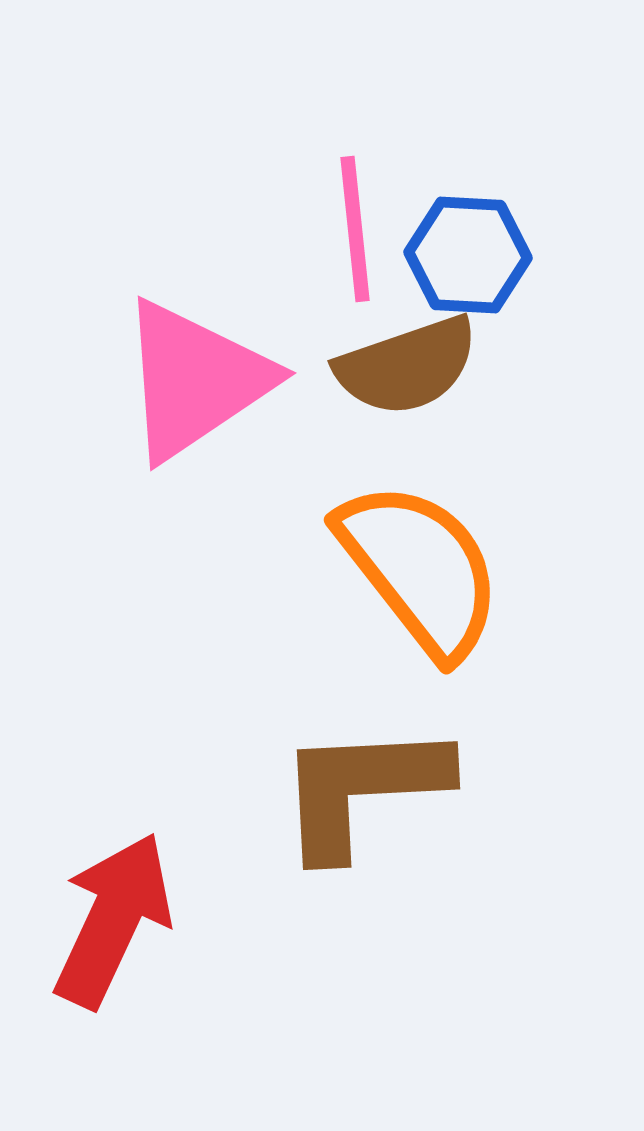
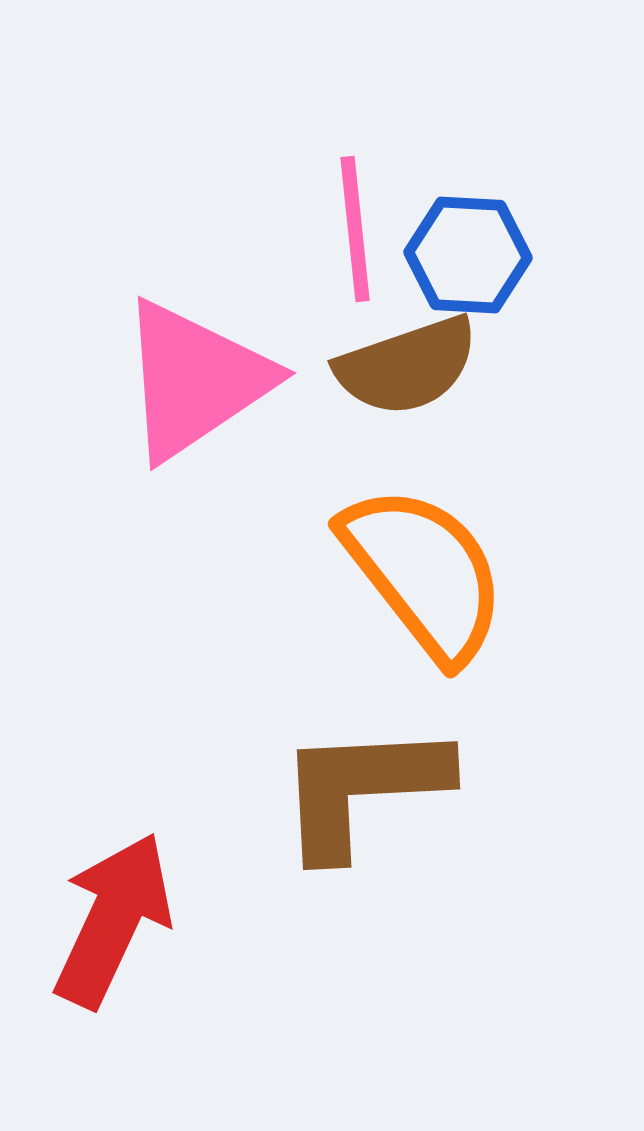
orange semicircle: moved 4 px right, 4 px down
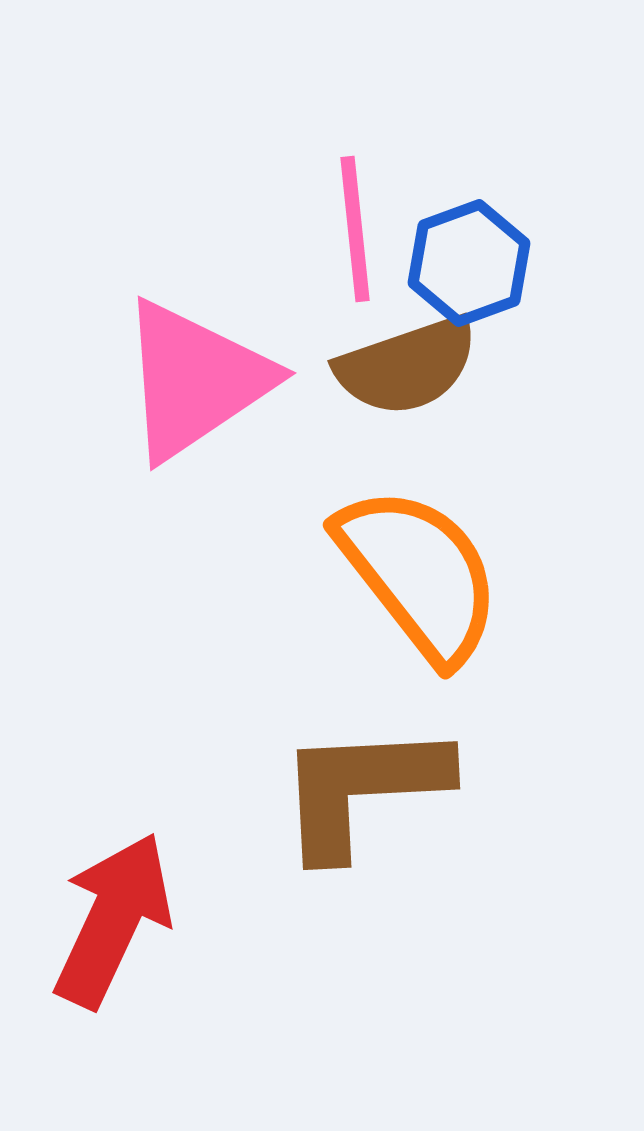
blue hexagon: moved 1 px right, 8 px down; rotated 23 degrees counterclockwise
orange semicircle: moved 5 px left, 1 px down
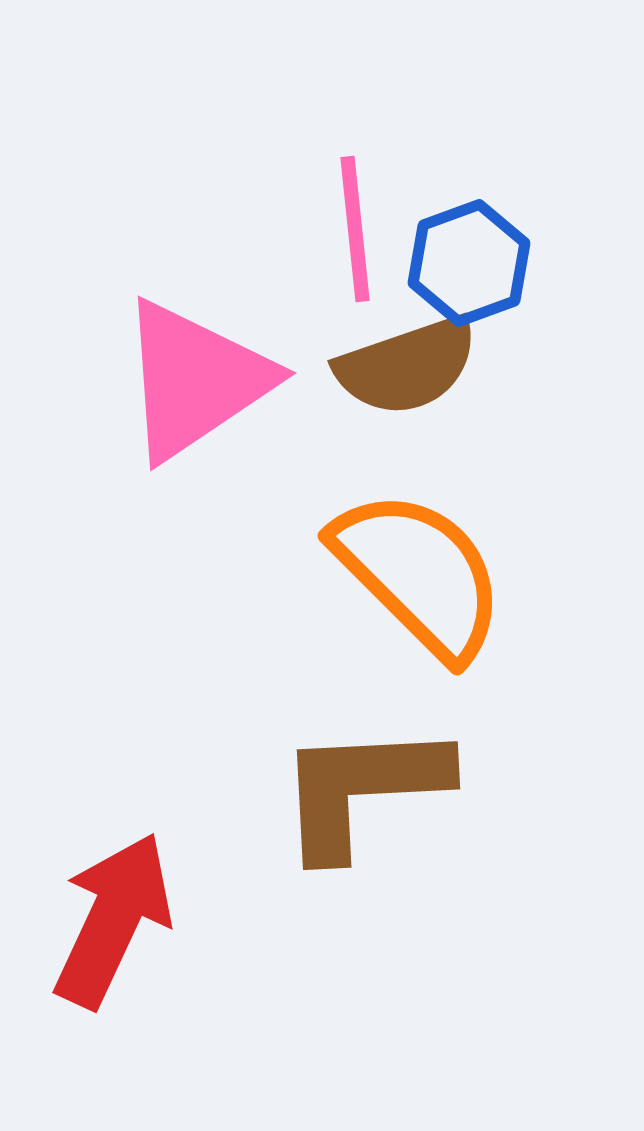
orange semicircle: rotated 7 degrees counterclockwise
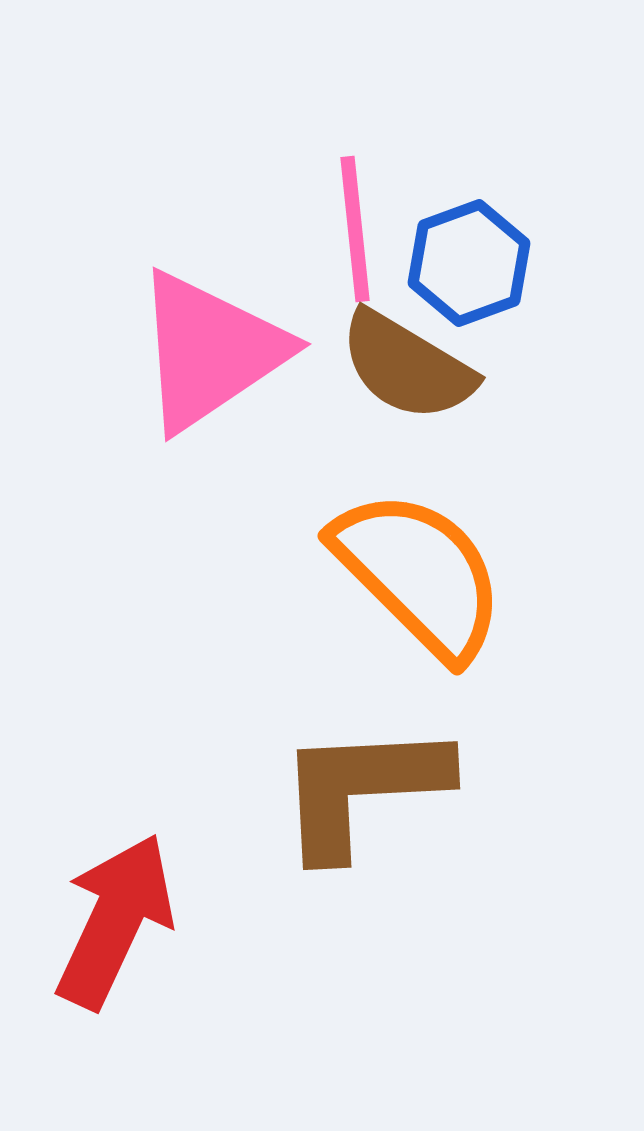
brown semicircle: rotated 50 degrees clockwise
pink triangle: moved 15 px right, 29 px up
red arrow: moved 2 px right, 1 px down
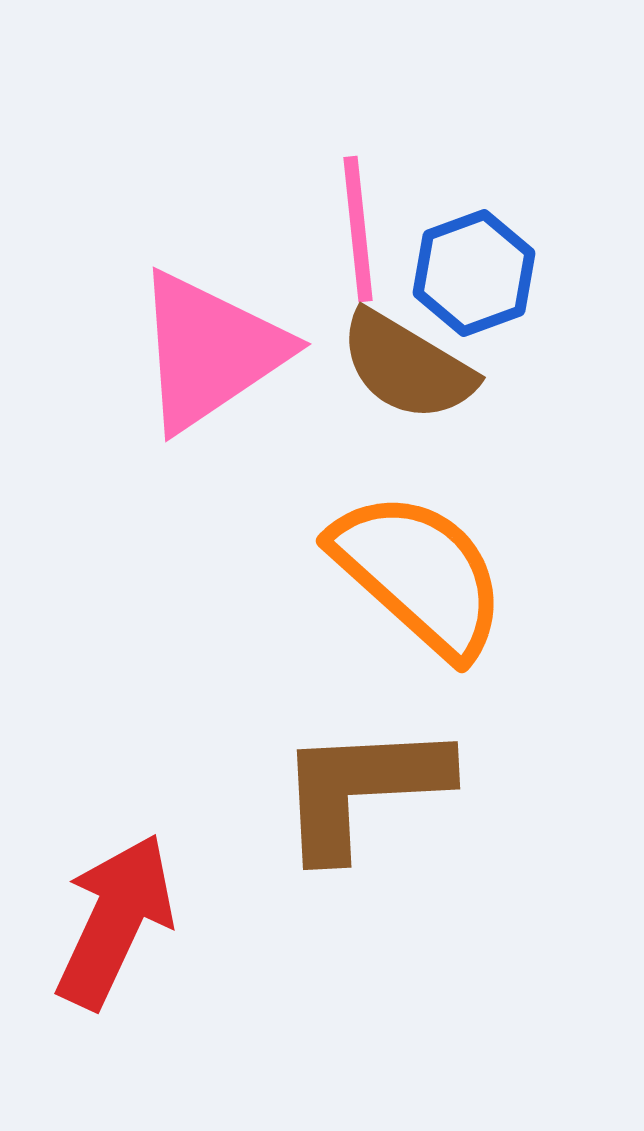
pink line: moved 3 px right
blue hexagon: moved 5 px right, 10 px down
orange semicircle: rotated 3 degrees counterclockwise
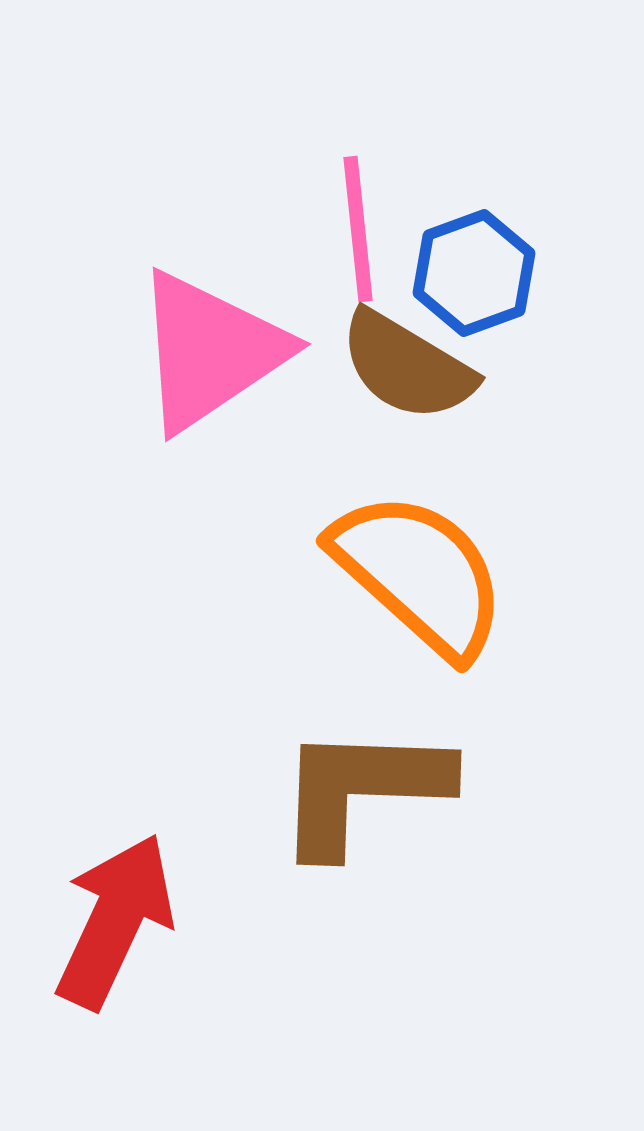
brown L-shape: rotated 5 degrees clockwise
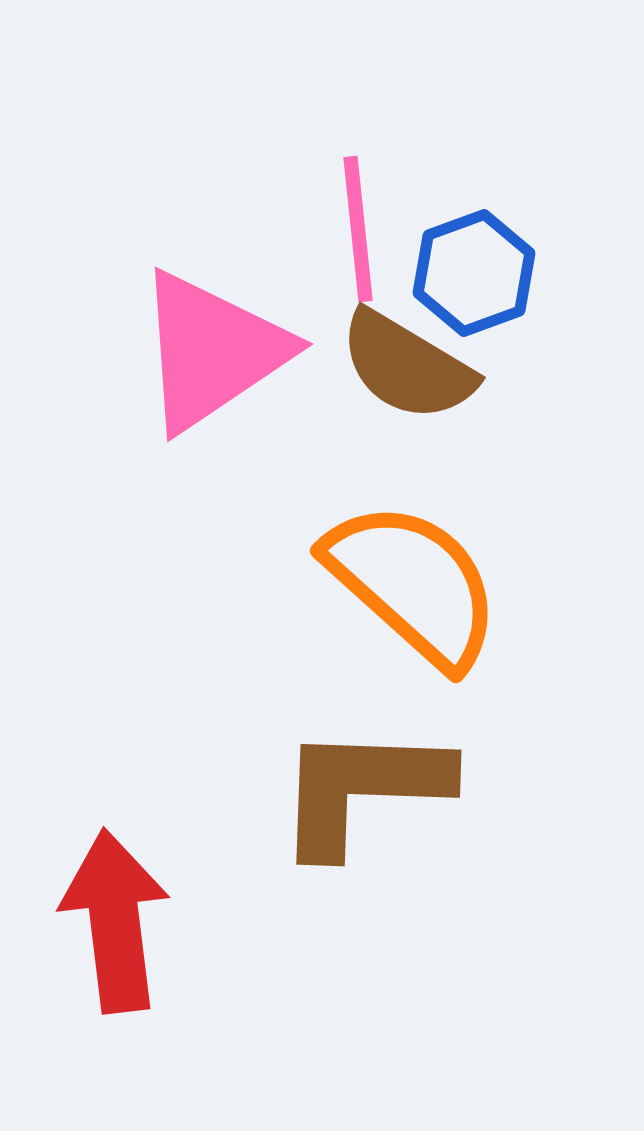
pink triangle: moved 2 px right
orange semicircle: moved 6 px left, 10 px down
red arrow: rotated 32 degrees counterclockwise
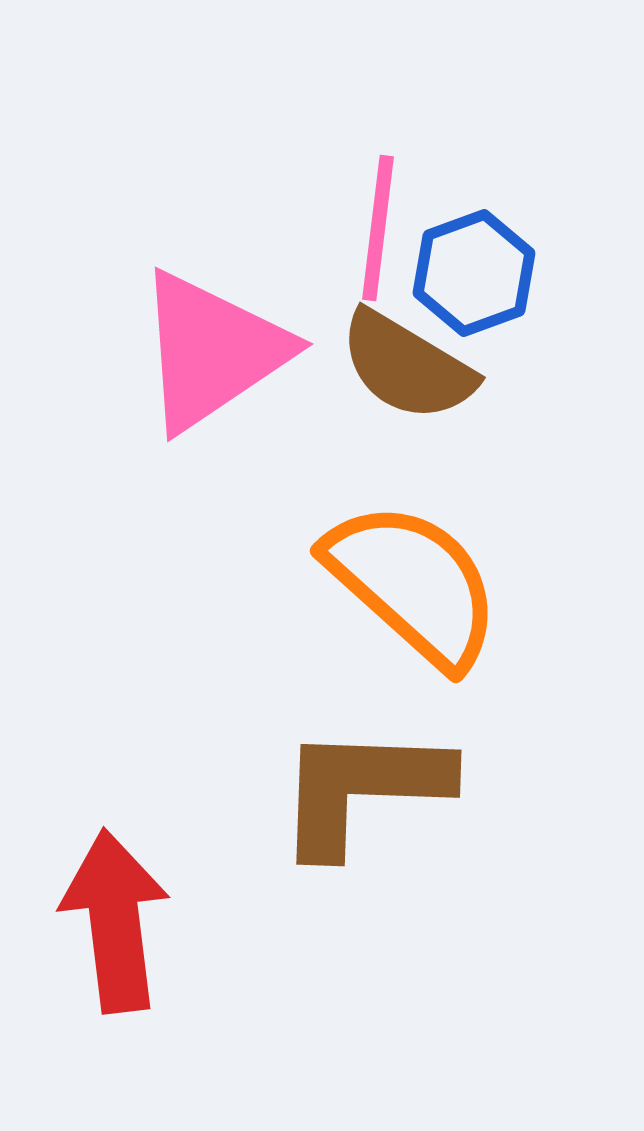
pink line: moved 20 px right, 1 px up; rotated 13 degrees clockwise
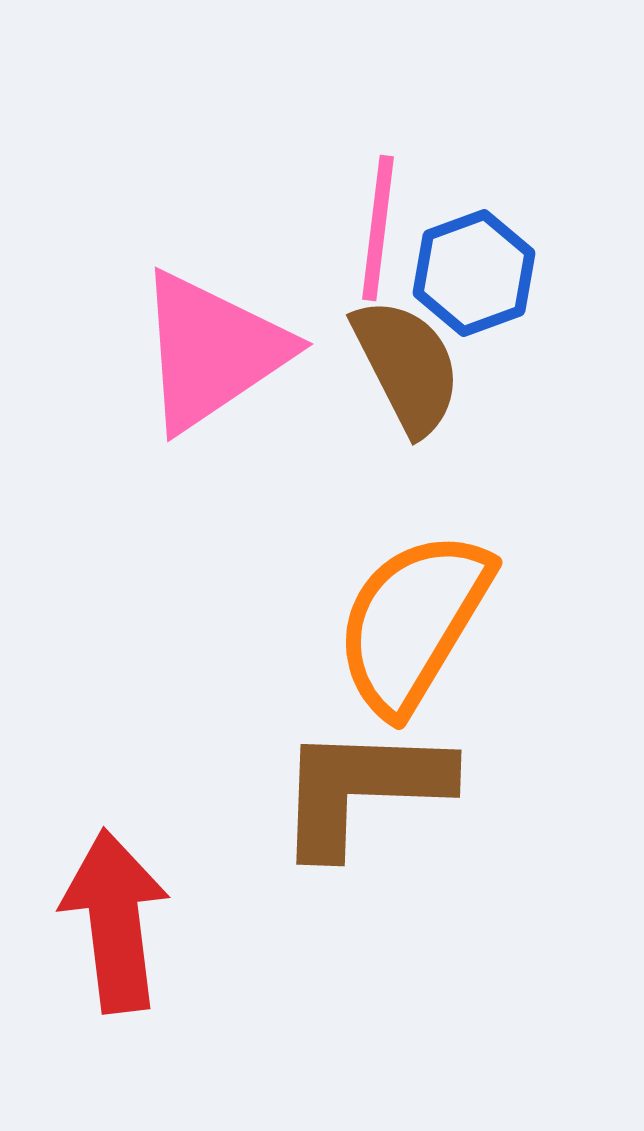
brown semicircle: rotated 148 degrees counterclockwise
orange semicircle: moved 38 px down; rotated 101 degrees counterclockwise
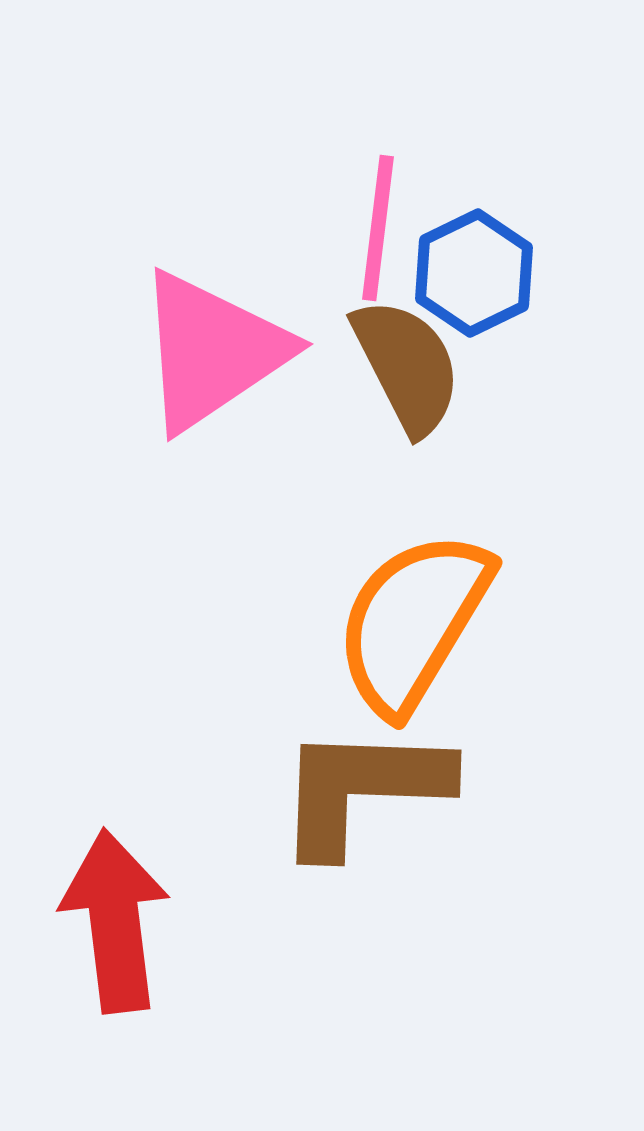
blue hexagon: rotated 6 degrees counterclockwise
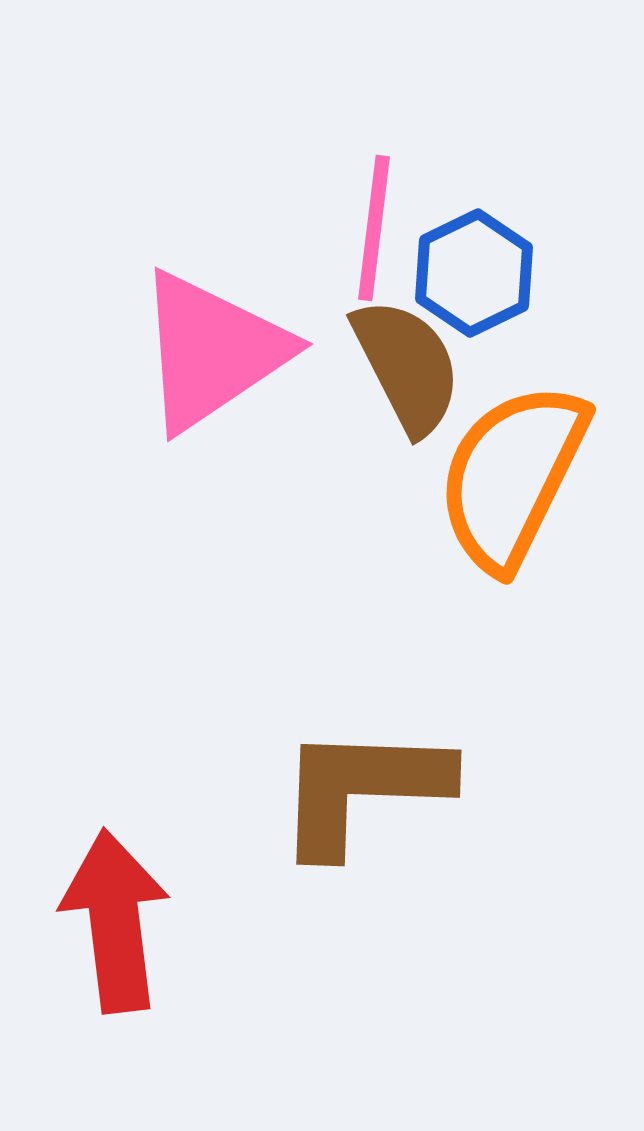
pink line: moved 4 px left
orange semicircle: moved 99 px right, 146 px up; rotated 5 degrees counterclockwise
